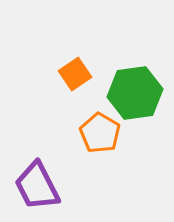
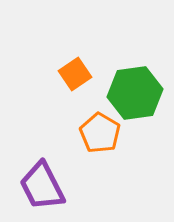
purple trapezoid: moved 5 px right
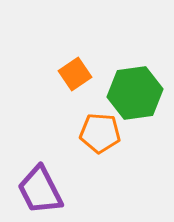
orange pentagon: rotated 27 degrees counterclockwise
purple trapezoid: moved 2 px left, 4 px down
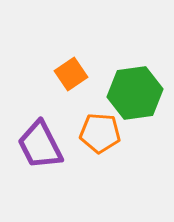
orange square: moved 4 px left
purple trapezoid: moved 45 px up
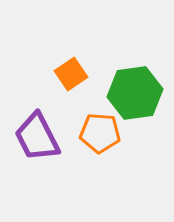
purple trapezoid: moved 3 px left, 8 px up
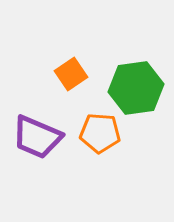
green hexagon: moved 1 px right, 5 px up
purple trapezoid: rotated 40 degrees counterclockwise
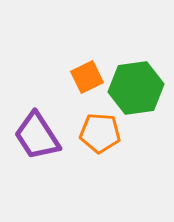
orange square: moved 16 px right, 3 px down; rotated 8 degrees clockwise
purple trapezoid: moved 1 px up; rotated 34 degrees clockwise
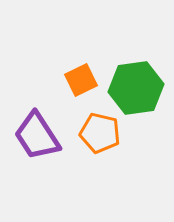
orange square: moved 6 px left, 3 px down
orange pentagon: rotated 9 degrees clockwise
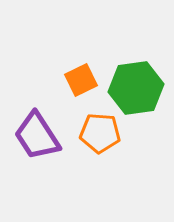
orange pentagon: rotated 9 degrees counterclockwise
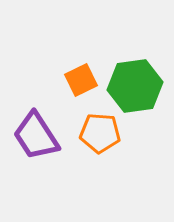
green hexagon: moved 1 px left, 2 px up
purple trapezoid: moved 1 px left
